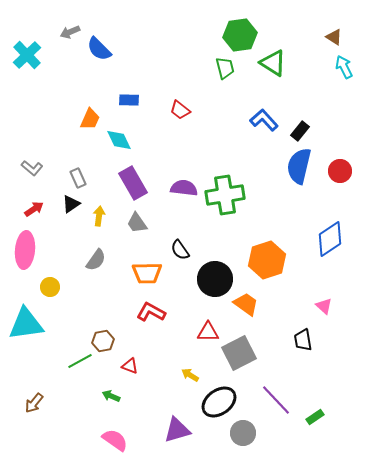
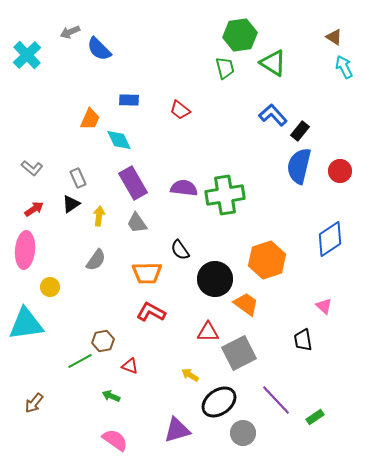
blue L-shape at (264, 120): moved 9 px right, 5 px up
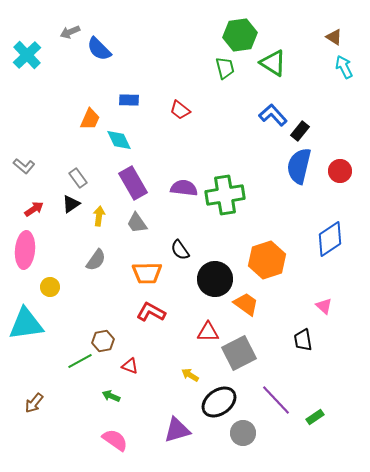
gray L-shape at (32, 168): moved 8 px left, 2 px up
gray rectangle at (78, 178): rotated 12 degrees counterclockwise
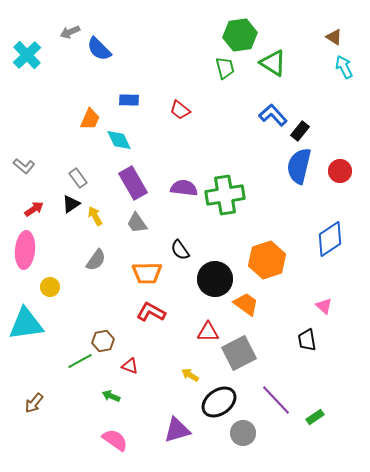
yellow arrow at (99, 216): moved 4 px left; rotated 36 degrees counterclockwise
black trapezoid at (303, 340): moved 4 px right
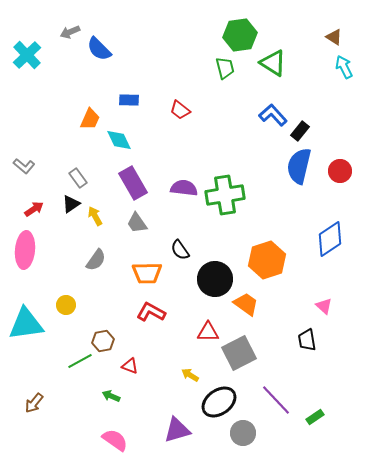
yellow circle at (50, 287): moved 16 px right, 18 px down
